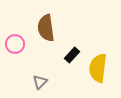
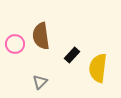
brown semicircle: moved 5 px left, 8 px down
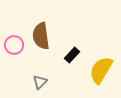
pink circle: moved 1 px left, 1 px down
yellow semicircle: moved 3 px right, 2 px down; rotated 24 degrees clockwise
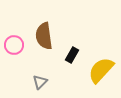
brown semicircle: moved 3 px right
black rectangle: rotated 14 degrees counterclockwise
yellow semicircle: rotated 12 degrees clockwise
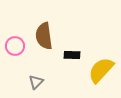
pink circle: moved 1 px right, 1 px down
black rectangle: rotated 63 degrees clockwise
gray triangle: moved 4 px left
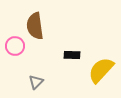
brown semicircle: moved 9 px left, 10 px up
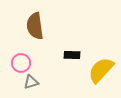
pink circle: moved 6 px right, 17 px down
gray triangle: moved 5 px left; rotated 28 degrees clockwise
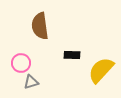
brown semicircle: moved 5 px right
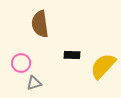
brown semicircle: moved 2 px up
yellow semicircle: moved 2 px right, 4 px up
gray triangle: moved 3 px right, 1 px down
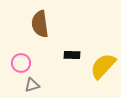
gray triangle: moved 2 px left, 2 px down
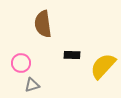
brown semicircle: moved 3 px right
